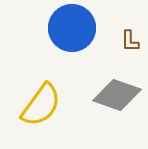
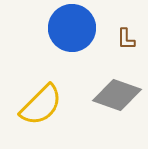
brown L-shape: moved 4 px left, 2 px up
yellow semicircle: rotated 9 degrees clockwise
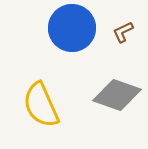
brown L-shape: moved 3 px left, 7 px up; rotated 65 degrees clockwise
yellow semicircle: rotated 111 degrees clockwise
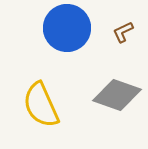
blue circle: moved 5 px left
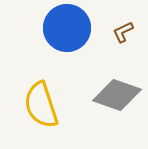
yellow semicircle: rotated 6 degrees clockwise
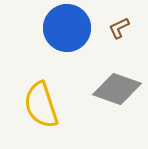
brown L-shape: moved 4 px left, 4 px up
gray diamond: moved 6 px up
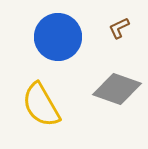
blue circle: moved 9 px left, 9 px down
yellow semicircle: rotated 12 degrees counterclockwise
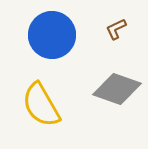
brown L-shape: moved 3 px left, 1 px down
blue circle: moved 6 px left, 2 px up
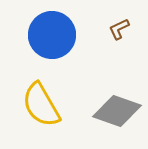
brown L-shape: moved 3 px right
gray diamond: moved 22 px down
